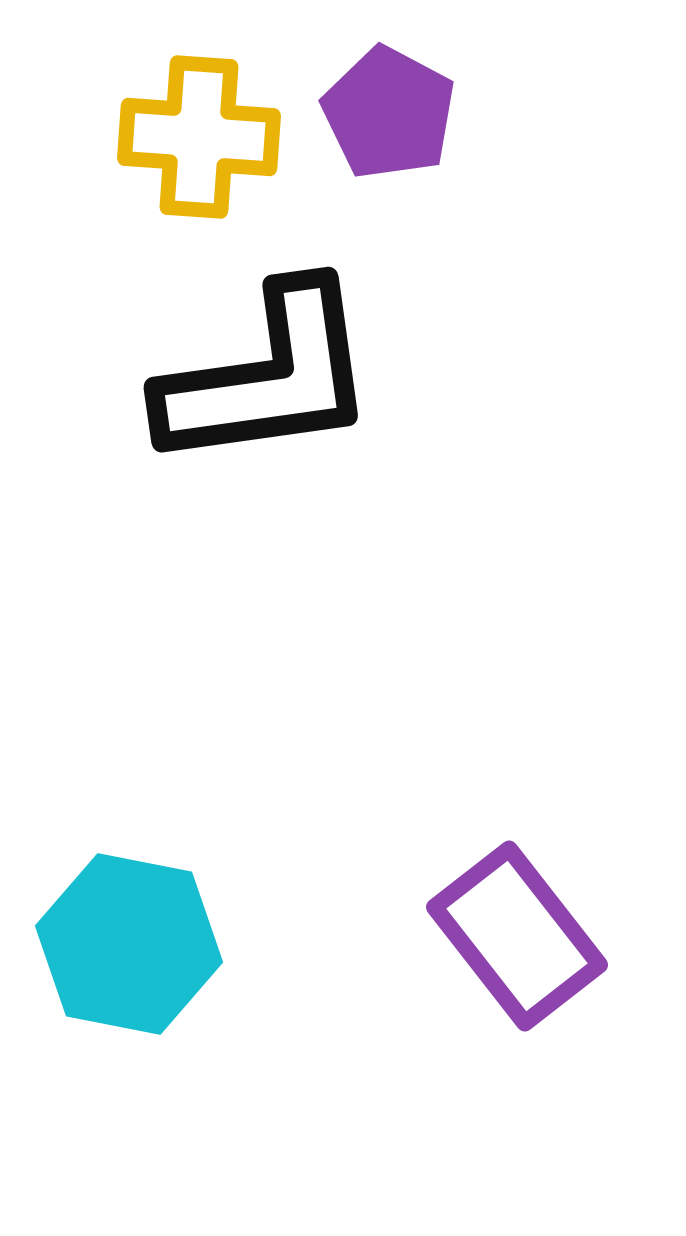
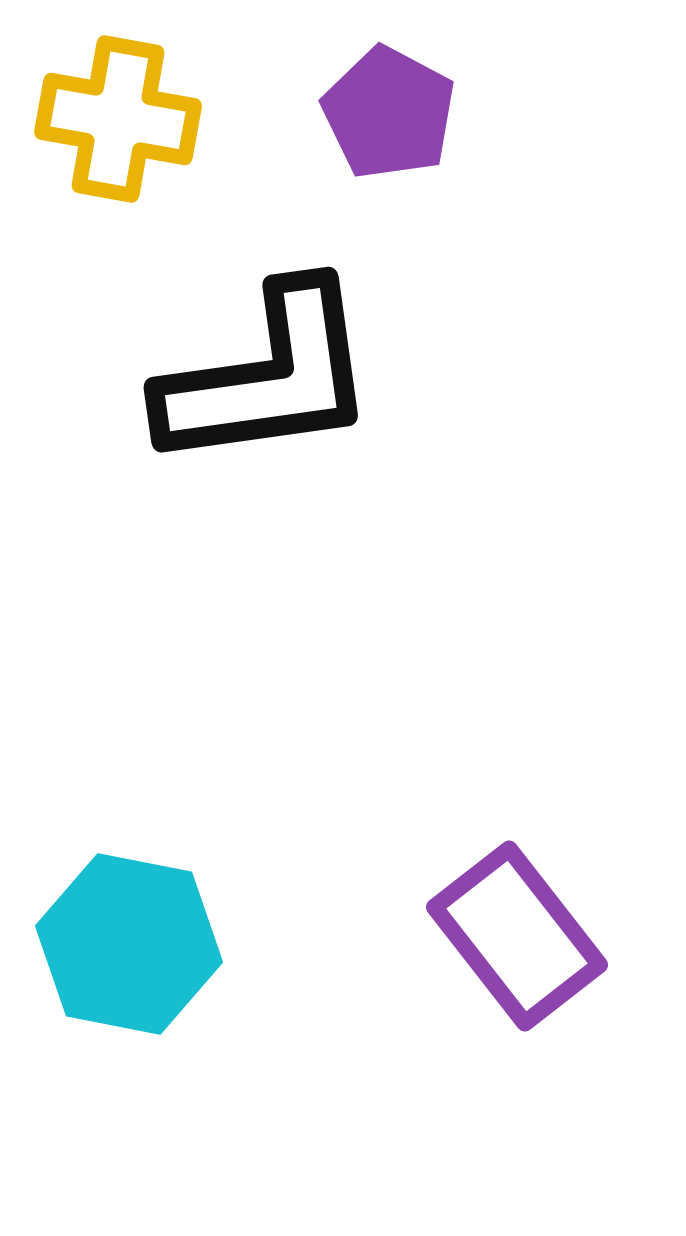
yellow cross: moved 81 px left, 18 px up; rotated 6 degrees clockwise
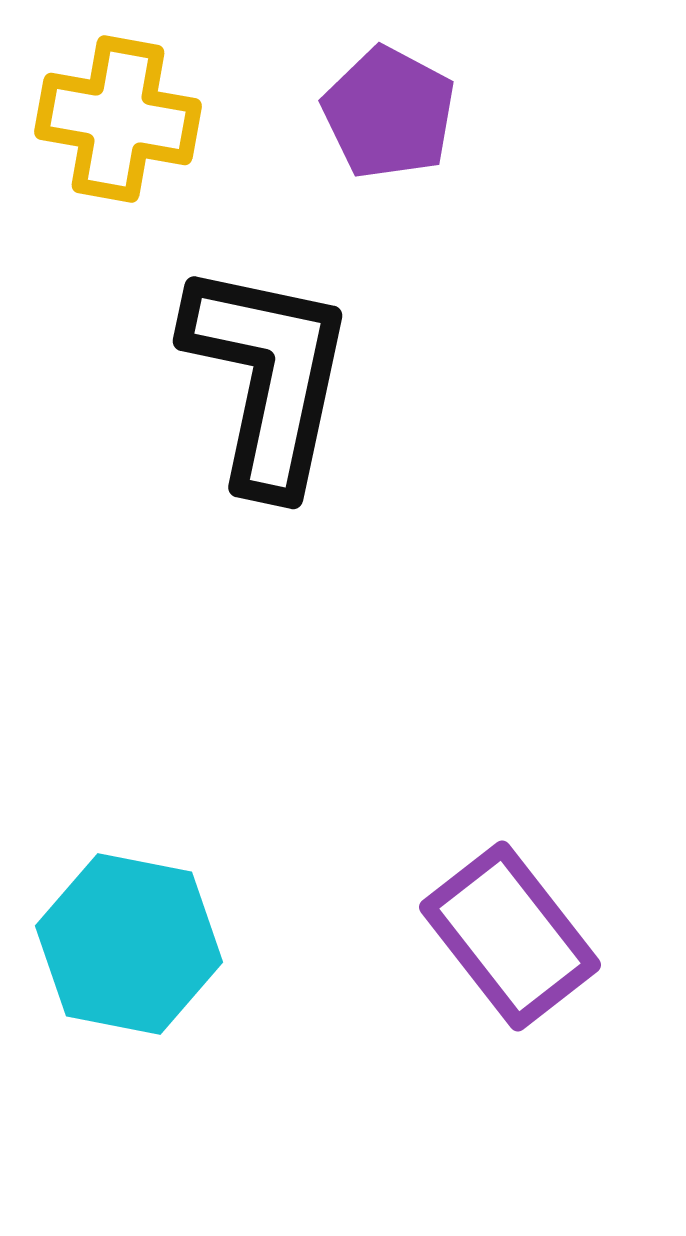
black L-shape: rotated 70 degrees counterclockwise
purple rectangle: moved 7 px left
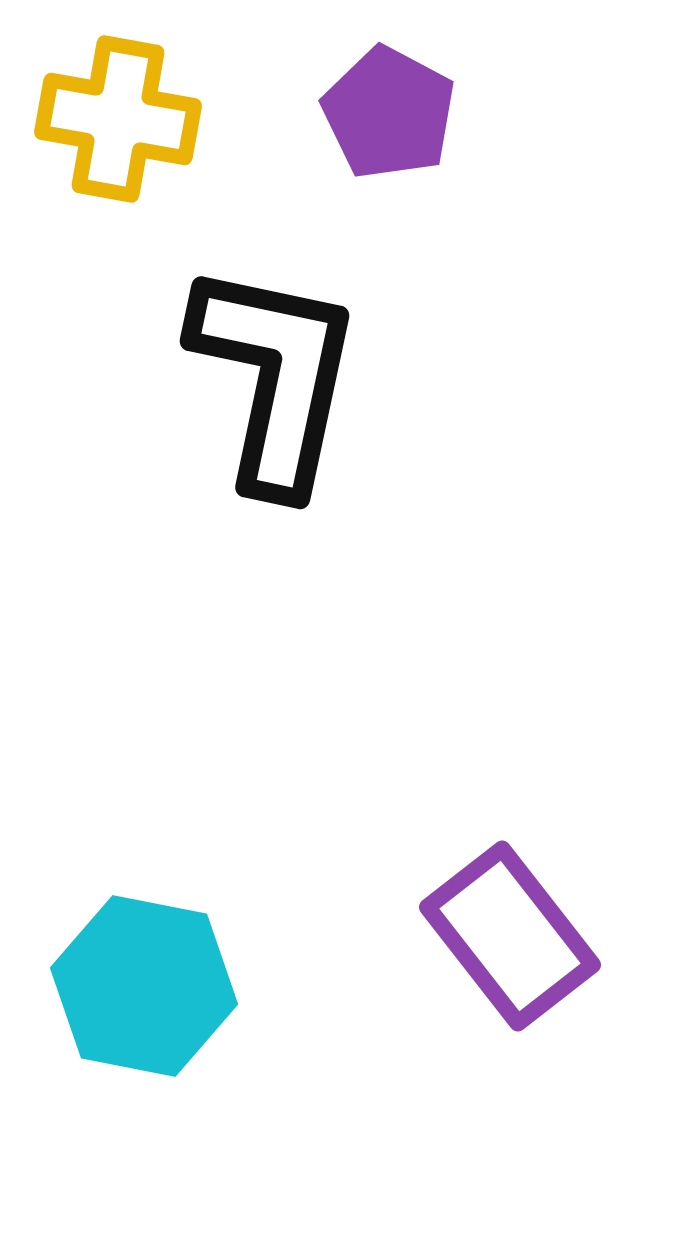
black L-shape: moved 7 px right
cyan hexagon: moved 15 px right, 42 px down
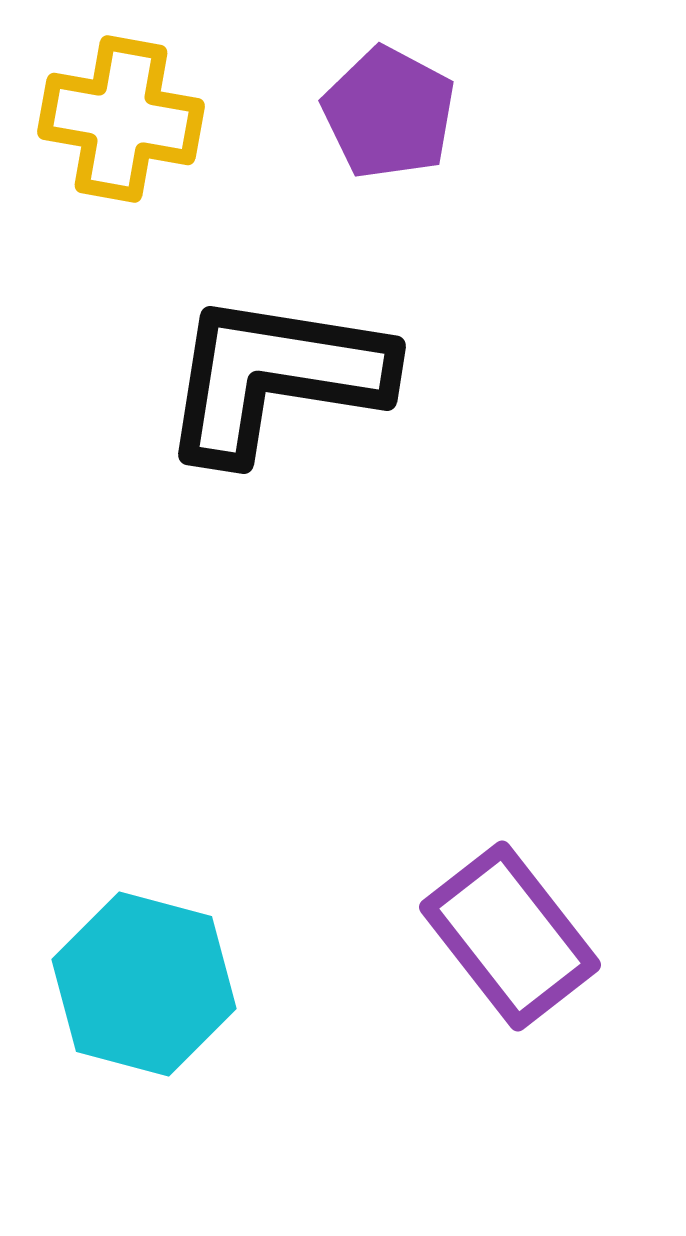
yellow cross: moved 3 px right
black L-shape: rotated 93 degrees counterclockwise
cyan hexagon: moved 2 px up; rotated 4 degrees clockwise
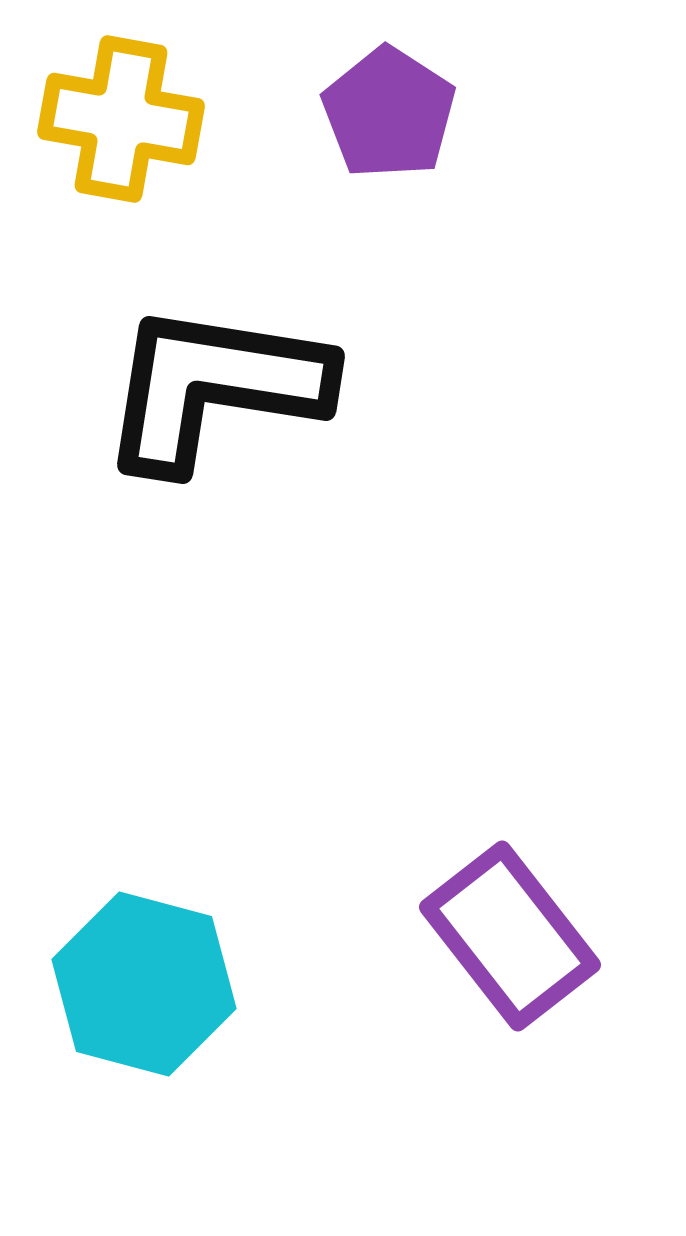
purple pentagon: rotated 5 degrees clockwise
black L-shape: moved 61 px left, 10 px down
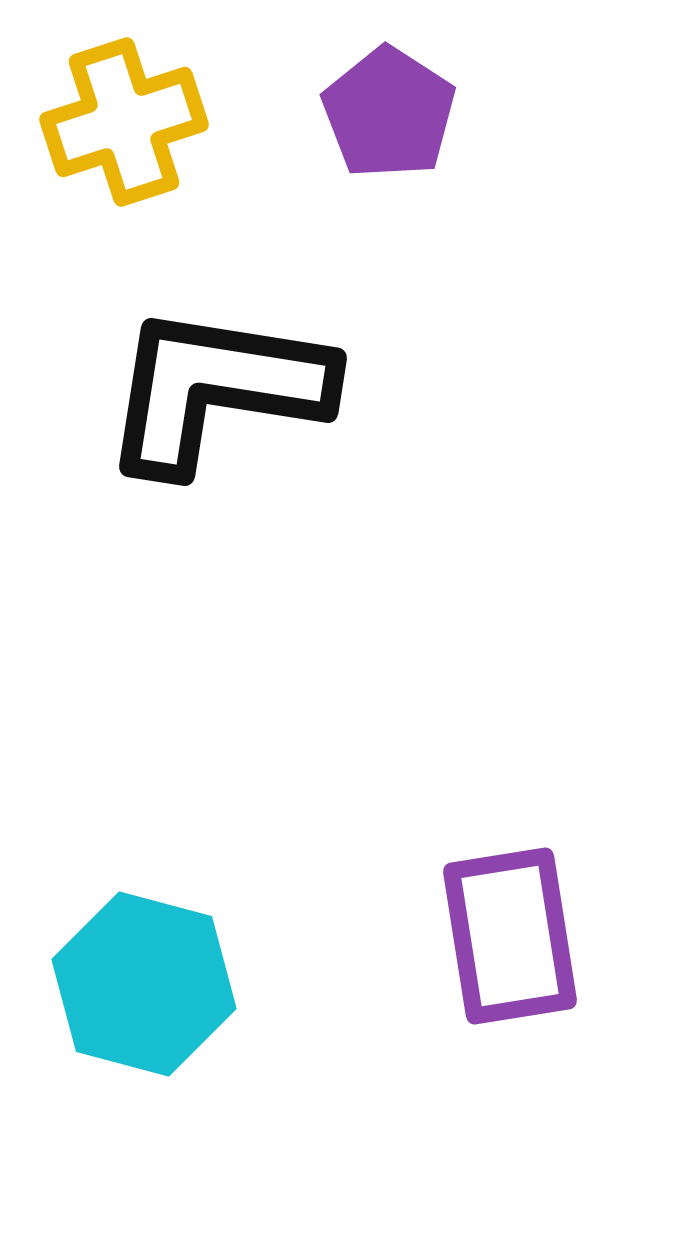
yellow cross: moved 3 px right, 3 px down; rotated 28 degrees counterclockwise
black L-shape: moved 2 px right, 2 px down
purple rectangle: rotated 29 degrees clockwise
